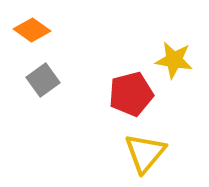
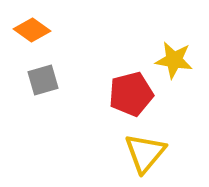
gray square: rotated 20 degrees clockwise
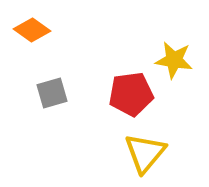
gray square: moved 9 px right, 13 px down
red pentagon: rotated 6 degrees clockwise
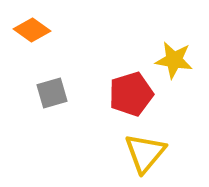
red pentagon: rotated 9 degrees counterclockwise
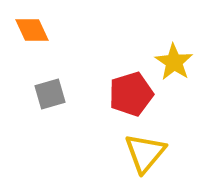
orange diamond: rotated 30 degrees clockwise
yellow star: moved 2 px down; rotated 24 degrees clockwise
gray square: moved 2 px left, 1 px down
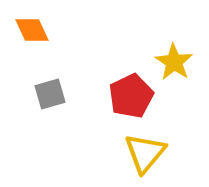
red pentagon: moved 2 px down; rotated 9 degrees counterclockwise
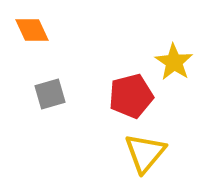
red pentagon: rotated 12 degrees clockwise
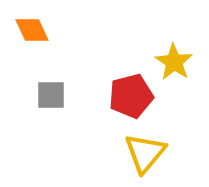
gray square: moved 1 px right, 1 px down; rotated 16 degrees clockwise
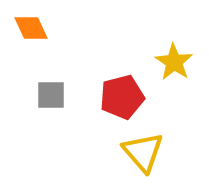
orange diamond: moved 1 px left, 2 px up
red pentagon: moved 9 px left, 1 px down
yellow triangle: moved 2 px left, 1 px up; rotated 21 degrees counterclockwise
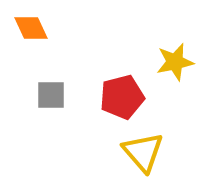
yellow star: moved 1 px right; rotated 27 degrees clockwise
